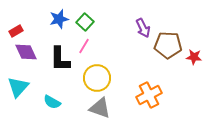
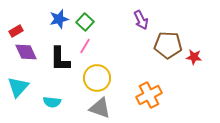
purple arrow: moved 2 px left, 8 px up
pink line: moved 1 px right
cyan semicircle: rotated 24 degrees counterclockwise
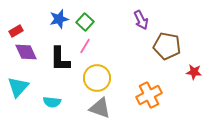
brown pentagon: moved 1 px left, 1 px down; rotated 8 degrees clockwise
red star: moved 15 px down
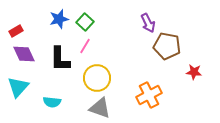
purple arrow: moved 7 px right, 3 px down
purple diamond: moved 2 px left, 2 px down
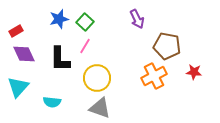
purple arrow: moved 11 px left, 4 px up
orange cross: moved 5 px right, 19 px up
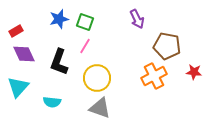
green square: rotated 24 degrees counterclockwise
black L-shape: moved 1 px left, 3 px down; rotated 20 degrees clockwise
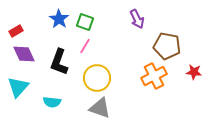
blue star: rotated 24 degrees counterclockwise
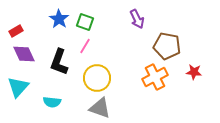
orange cross: moved 1 px right, 1 px down
